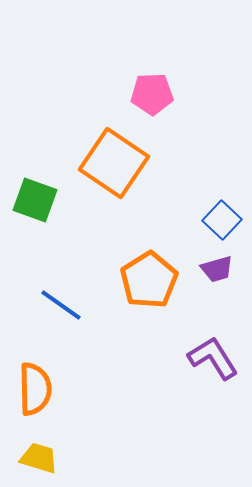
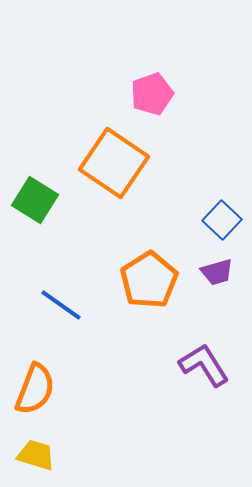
pink pentagon: rotated 18 degrees counterclockwise
green square: rotated 12 degrees clockwise
purple trapezoid: moved 3 px down
purple L-shape: moved 9 px left, 7 px down
orange semicircle: rotated 22 degrees clockwise
yellow trapezoid: moved 3 px left, 3 px up
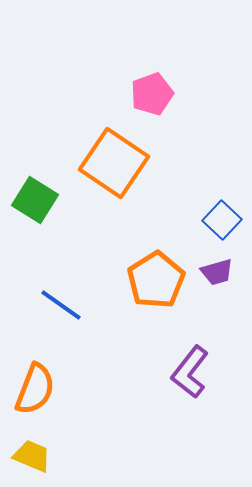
orange pentagon: moved 7 px right
purple L-shape: moved 14 px left, 7 px down; rotated 110 degrees counterclockwise
yellow trapezoid: moved 4 px left, 1 px down; rotated 6 degrees clockwise
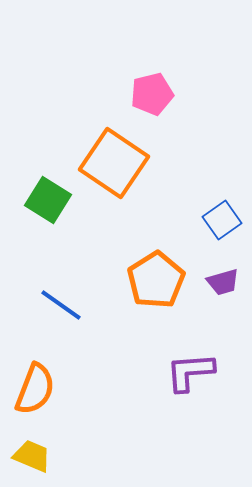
pink pentagon: rotated 6 degrees clockwise
green square: moved 13 px right
blue square: rotated 12 degrees clockwise
purple trapezoid: moved 6 px right, 10 px down
purple L-shape: rotated 48 degrees clockwise
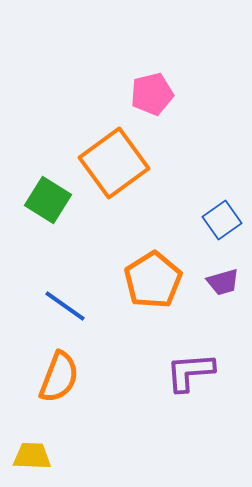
orange square: rotated 20 degrees clockwise
orange pentagon: moved 3 px left
blue line: moved 4 px right, 1 px down
orange semicircle: moved 24 px right, 12 px up
yellow trapezoid: rotated 21 degrees counterclockwise
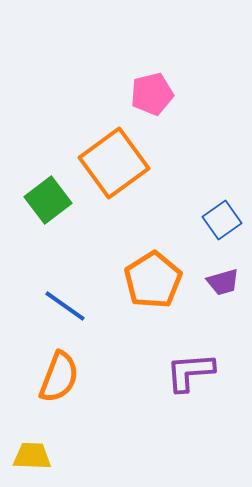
green square: rotated 21 degrees clockwise
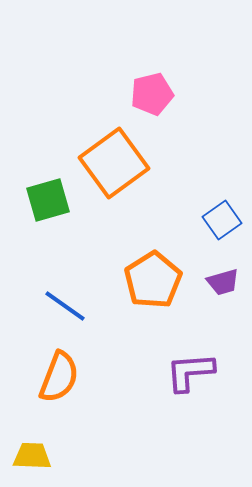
green square: rotated 21 degrees clockwise
